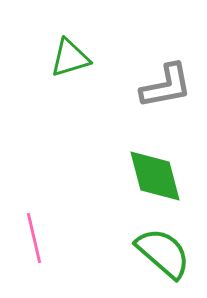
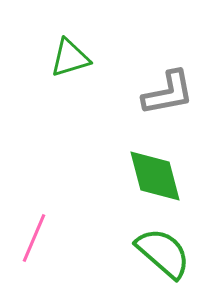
gray L-shape: moved 2 px right, 7 px down
pink line: rotated 36 degrees clockwise
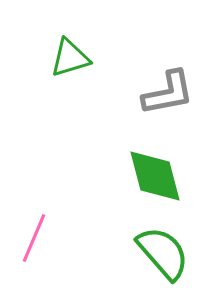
green semicircle: rotated 8 degrees clockwise
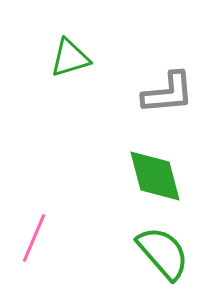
gray L-shape: rotated 6 degrees clockwise
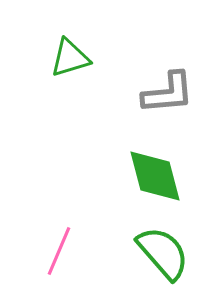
pink line: moved 25 px right, 13 px down
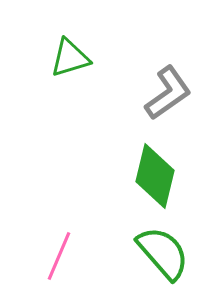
gray L-shape: rotated 30 degrees counterclockwise
green diamond: rotated 28 degrees clockwise
pink line: moved 5 px down
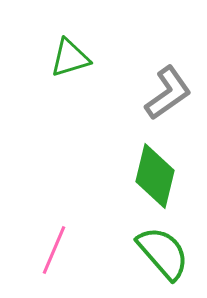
pink line: moved 5 px left, 6 px up
